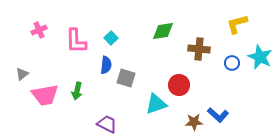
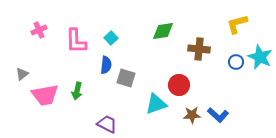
blue circle: moved 4 px right, 1 px up
brown star: moved 2 px left, 7 px up
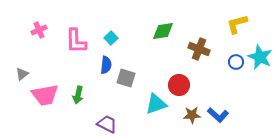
brown cross: rotated 15 degrees clockwise
green arrow: moved 1 px right, 4 px down
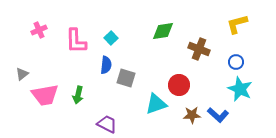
cyan star: moved 20 px left, 32 px down
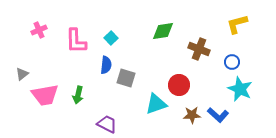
blue circle: moved 4 px left
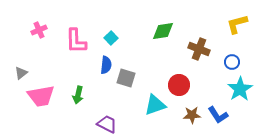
gray triangle: moved 1 px left, 1 px up
cyan star: rotated 15 degrees clockwise
pink trapezoid: moved 4 px left, 1 px down
cyan triangle: moved 1 px left, 1 px down
blue L-shape: rotated 15 degrees clockwise
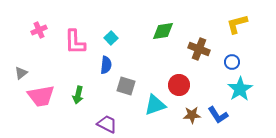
pink L-shape: moved 1 px left, 1 px down
gray square: moved 8 px down
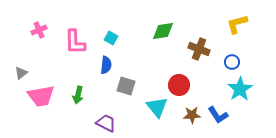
cyan square: rotated 16 degrees counterclockwise
cyan triangle: moved 2 px right, 2 px down; rotated 50 degrees counterclockwise
purple trapezoid: moved 1 px left, 1 px up
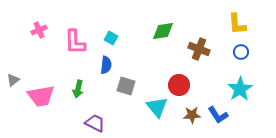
yellow L-shape: rotated 80 degrees counterclockwise
blue circle: moved 9 px right, 10 px up
gray triangle: moved 8 px left, 7 px down
green arrow: moved 6 px up
purple trapezoid: moved 11 px left
